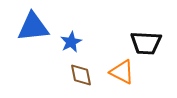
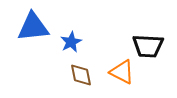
black trapezoid: moved 2 px right, 3 px down
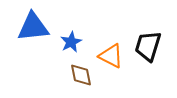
black trapezoid: rotated 104 degrees clockwise
orange triangle: moved 11 px left, 16 px up
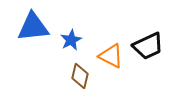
blue star: moved 2 px up
black trapezoid: rotated 132 degrees counterclockwise
brown diamond: moved 1 px left, 1 px down; rotated 25 degrees clockwise
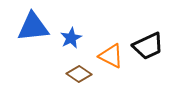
blue star: moved 2 px up
brown diamond: moved 1 px left, 2 px up; rotated 70 degrees counterclockwise
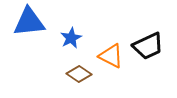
blue triangle: moved 4 px left, 5 px up
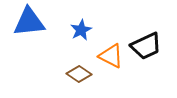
blue star: moved 10 px right, 8 px up
black trapezoid: moved 2 px left
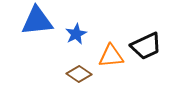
blue triangle: moved 8 px right, 1 px up
blue star: moved 5 px left, 4 px down
orange triangle: rotated 32 degrees counterclockwise
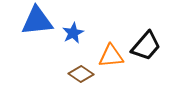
blue star: moved 3 px left, 1 px up
black trapezoid: rotated 24 degrees counterclockwise
brown diamond: moved 2 px right
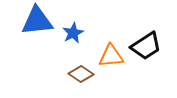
black trapezoid: rotated 16 degrees clockwise
